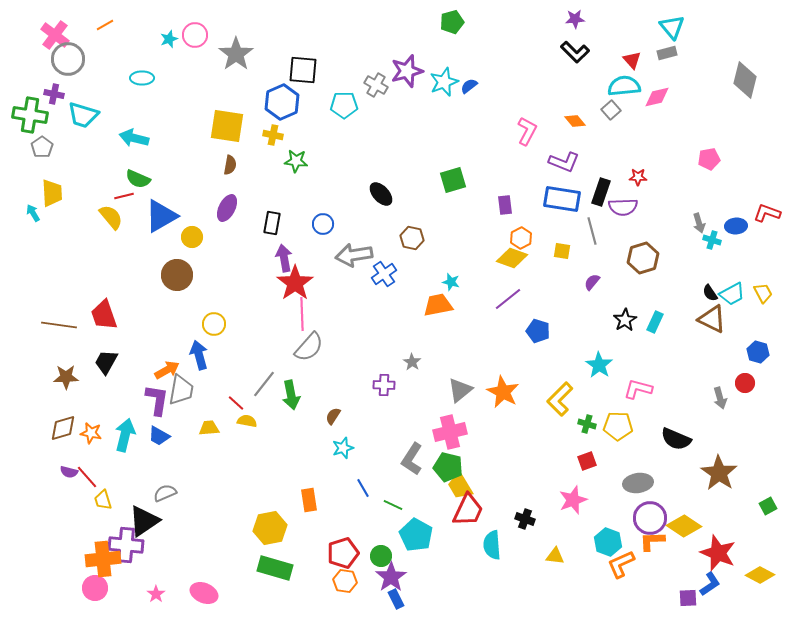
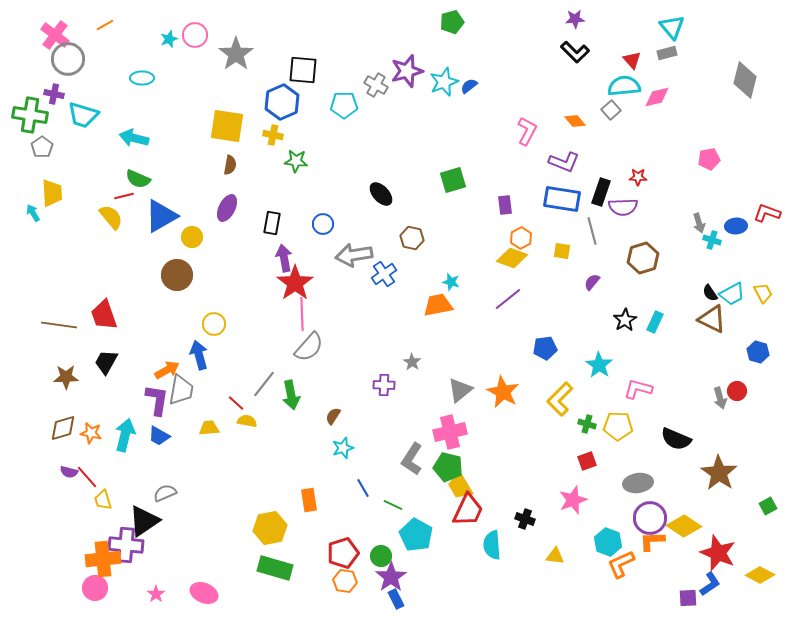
blue pentagon at (538, 331): moved 7 px right, 17 px down; rotated 25 degrees counterclockwise
red circle at (745, 383): moved 8 px left, 8 px down
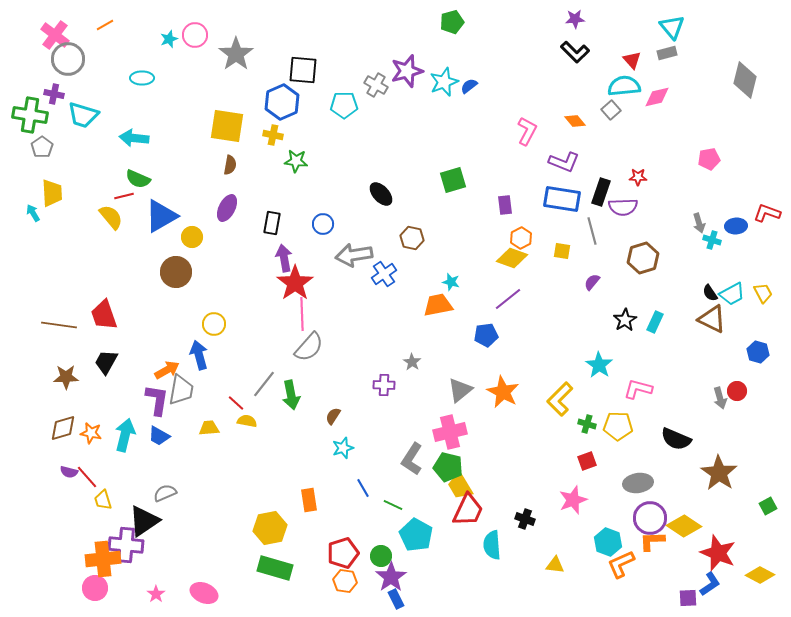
cyan arrow at (134, 138): rotated 8 degrees counterclockwise
brown circle at (177, 275): moved 1 px left, 3 px up
blue pentagon at (545, 348): moved 59 px left, 13 px up
yellow triangle at (555, 556): moved 9 px down
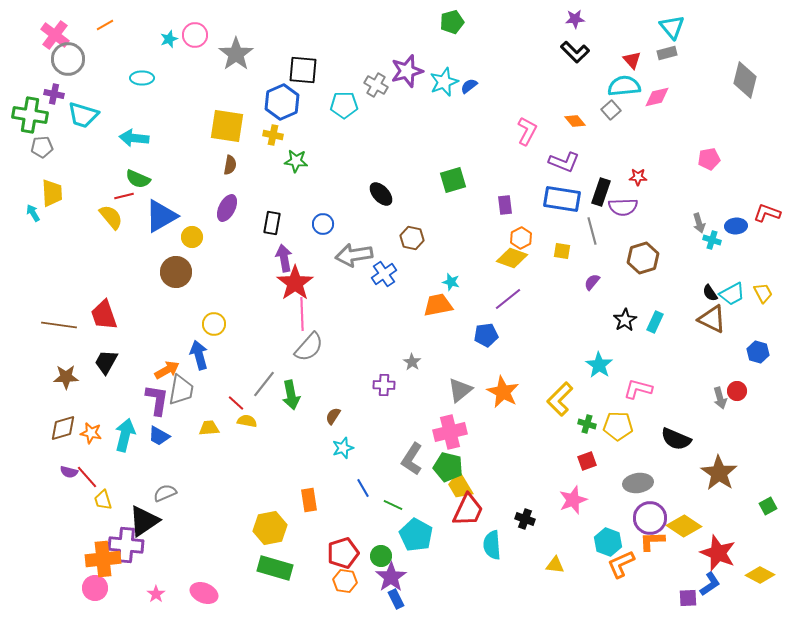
gray pentagon at (42, 147): rotated 30 degrees clockwise
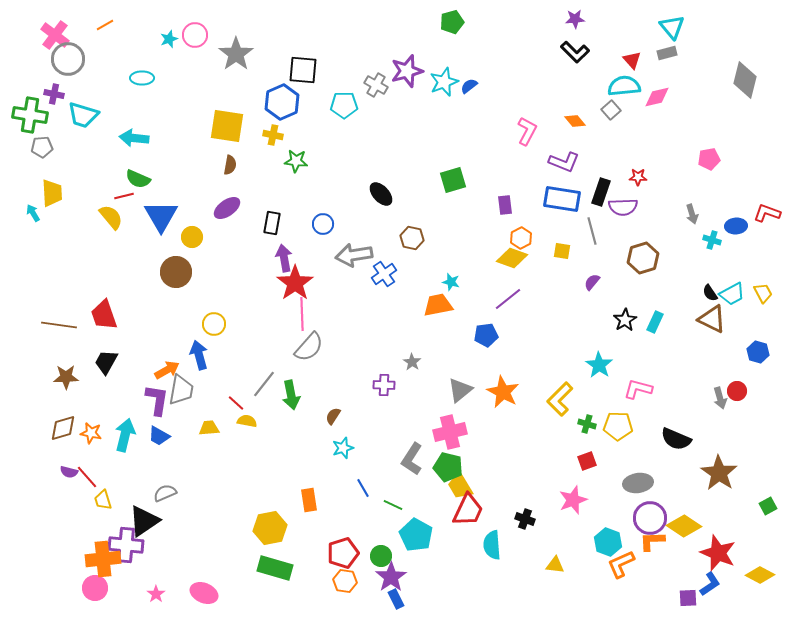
purple ellipse at (227, 208): rotated 28 degrees clockwise
blue triangle at (161, 216): rotated 30 degrees counterclockwise
gray arrow at (699, 223): moved 7 px left, 9 px up
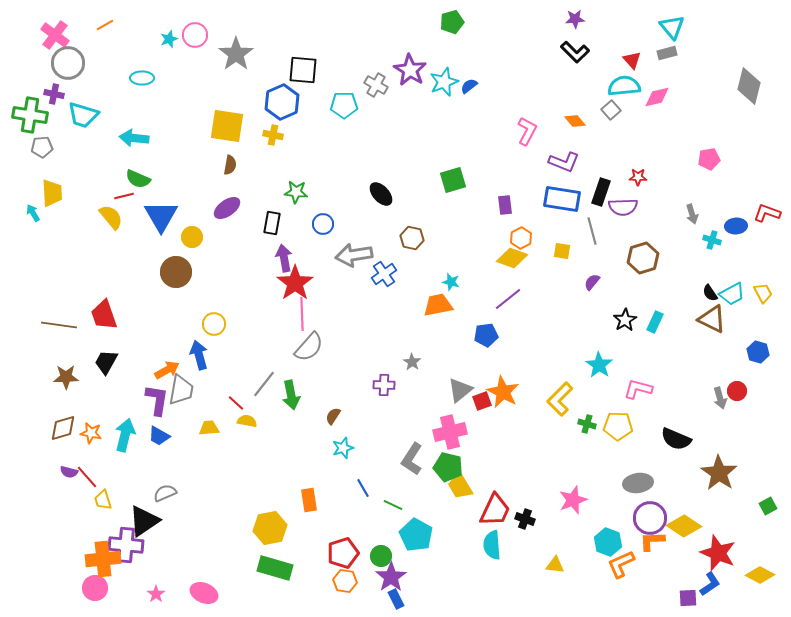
gray circle at (68, 59): moved 4 px down
purple star at (407, 71): moved 3 px right, 1 px up; rotated 24 degrees counterclockwise
gray diamond at (745, 80): moved 4 px right, 6 px down
green star at (296, 161): moved 31 px down
red square at (587, 461): moved 105 px left, 60 px up
red trapezoid at (468, 510): moved 27 px right
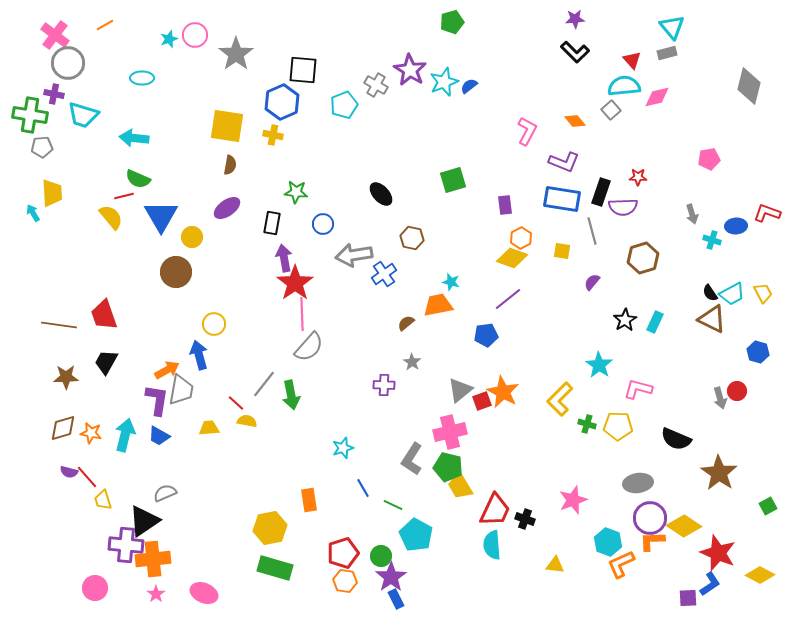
cyan pentagon at (344, 105): rotated 20 degrees counterclockwise
brown semicircle at (333, 416): moved 73 px right, 93 px up; rotated 18 degrees clockwise
orange cross at (103, 559): moved 50 px right
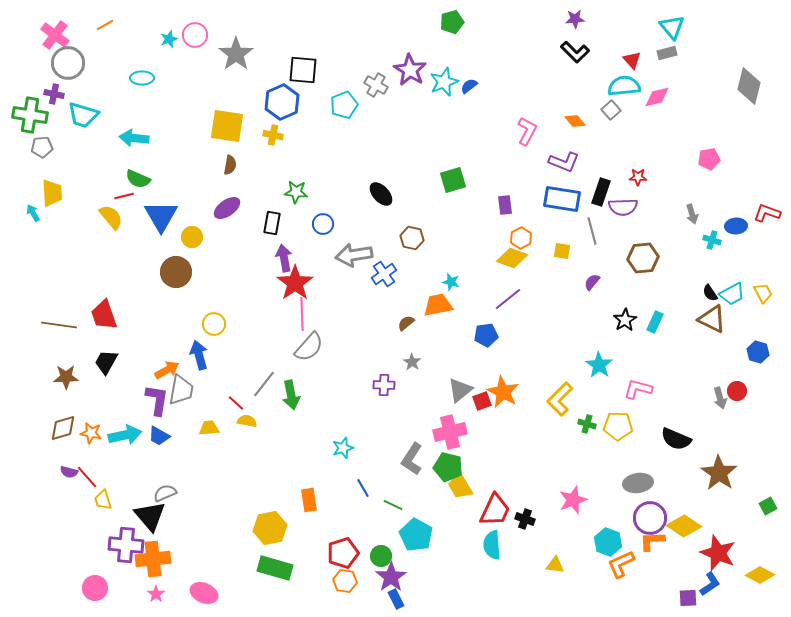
brown hexagon at (643, 258): rotated 12 degrees clockwise
cyan arrow at (125, 435): rotated 64 degrees clockwise
black triangle at (144, 521): moved 6 px right, 5 px up; rotated 36 degrees counterclockwise
